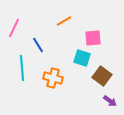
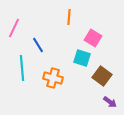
orange line: moved 5 px right, 4 px up; rotated 56 degrees counterclockwise
pink square: rotated 36 degrees clockwise
purple arrow: moved 1 px down
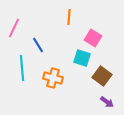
purple arrow: moved 3 px left
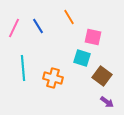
orange line: rotated 35 degrees counterclockwise
pink square: moved 1 px up; rotated 18 degrees counterclockwise
blue line: moved 19 px up
cyan line: moved 1 px right
